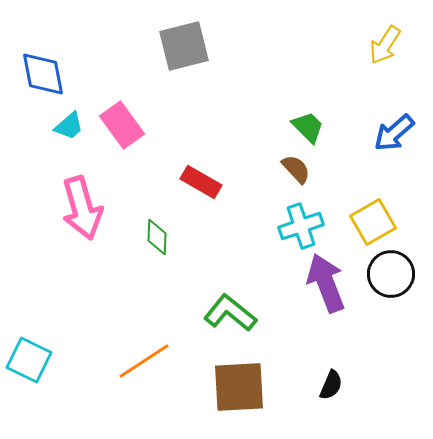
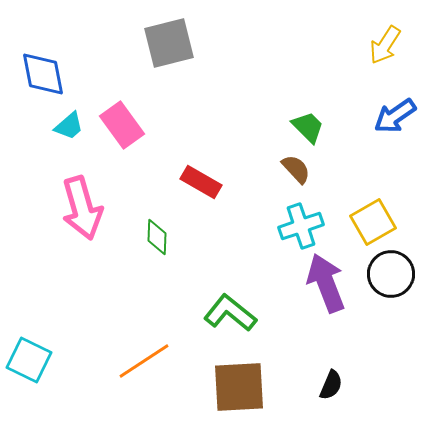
gray square: moved 15 px left, 3 px up
blue arrow: moved 1 px right, 17 px up; rotated 6 degrees clockwise
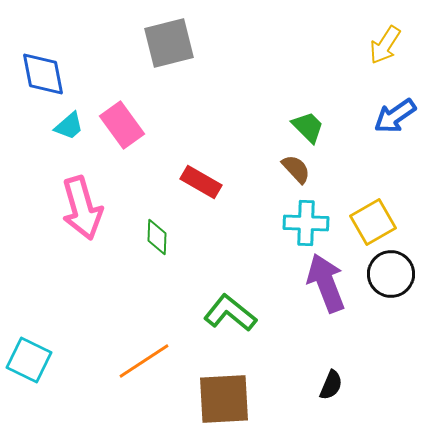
cyan cross: moved 5 px right, 3 px up; rotated 21 degrees clockwise
brown square: moved 15 px left, 12 px down
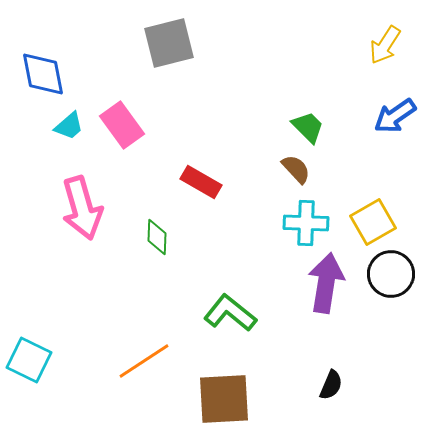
purple arrow: rotated 30 degrees clockwise
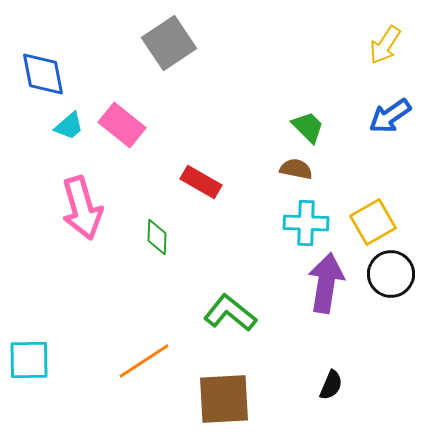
gray square: rotated 20 degrees counterclockwise
blue arrow: moved 5 px left
pink rectangle: rotated 15 degrees counterclockwise
brown semicircle: rotated 36 degrees counterclockwise
cyan square: rotated 27 degrees counterclockwise
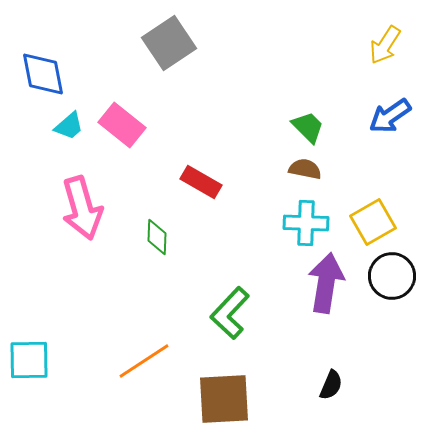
brown semicircle: moved 9 px right
black circle: moved 1 px right, 2 px down
green L-shape: rotated 86 degrees counterclockwise
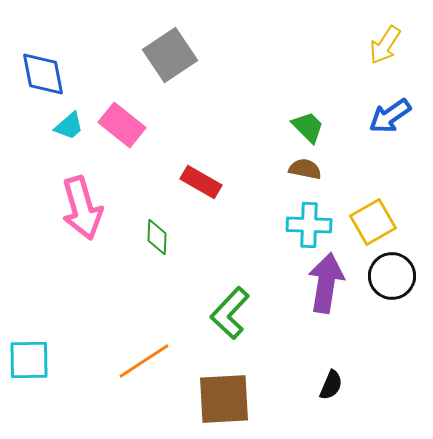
gray square: moved 1 px right, 12 px down
cyan cross: moved 3 px right, 2 px down
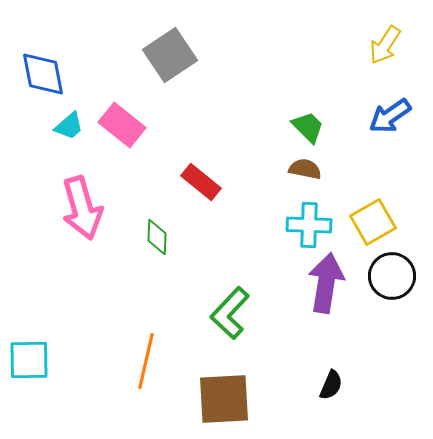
red rectangle: rotated 9 degrees clockwise
orange line: moved 2 px right; rotated 44 degrees counterclockwise
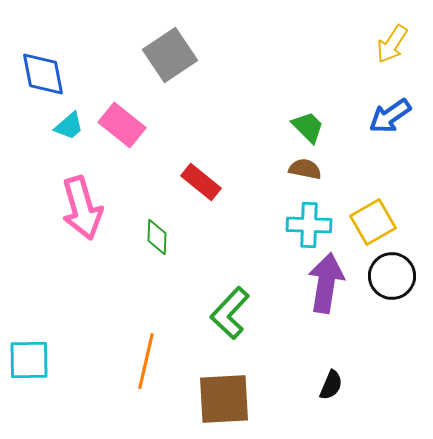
yellow arrow: moved 7 px right, 1 px up
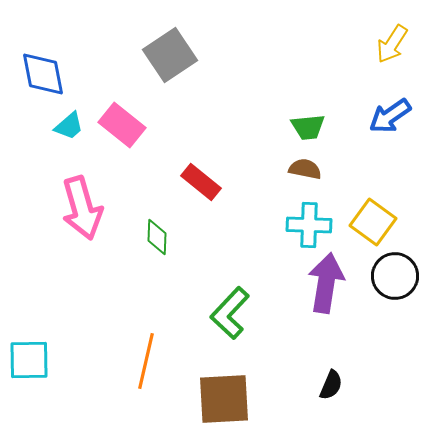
green trapezoid: rotated 129 degrees clockwise
yellow square: rotated 24 degrees counterclockwise
black circle: moved 3 px right
